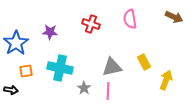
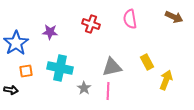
yellow rectangle: moved 3 px right
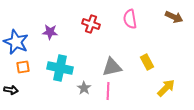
blue star: moved 1 px up; rotated 15 degrees counterclockwise
orange square: moved 3 px left, 4 px up
yellow arrow: moved 8 px down; rotated 24 degrees clockwise
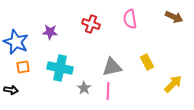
yellow arrow: moved 7 px right, 4 px up
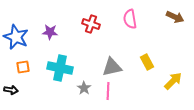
brown arrow: moved 1 px right
blue star: moved 5 px up
yellow arrow: moved 3 px up
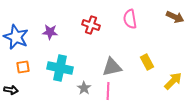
red cross: moved 1 px down
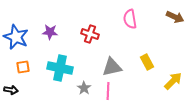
red cross: moved 1 px left, 9 px down
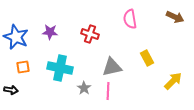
yellow rectangle: moved 4 px up
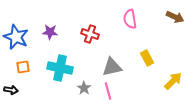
pink line: rotated 18 degrees counterclockwise
